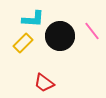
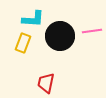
pink line: rotated 60 degrees counterclockwise
yellow rectangle: rotated 24 degrees counterclockwise
red trapezoid: moved 2 px right; rotated 65 degrees clockwise
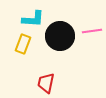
yellow rectangle: moved 1 px down
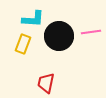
pink line: moved 1 px left, 1 px down
black circle: moved 1 px left
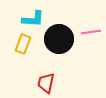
black circle: moved 3 px down
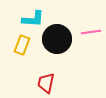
black circle: moved 2 px left
yellow rectangle: moved 1 px left, 1 px down
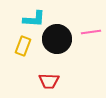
cyan L-shape: moved 1 px right
yellow rectangle: moved 1 px right, 1 px down
red trapezoid: moved 3 px right, 2 px up; rotated 100 degrees counterclockwise
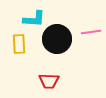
yellow rectangle: moved 4 px left, 2 px up; rotated 24 degrees counterclockwise
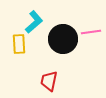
cyan L-shape: moved 3 px down; rotated 45 degrees counterclockwise
black circle: moved 6 px right
red trapezoid: rotated 100 degrees clockwise
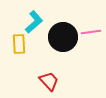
black circle: moved 2 px up
red trapezoid: rotated 125 degrees clockwise
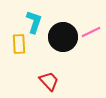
cyan L-shape: rotated 30 degrees counterclockwise
pink line: rotated 18 degrees counterclockwise
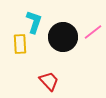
pink line: moved 2 px right; rotated 12 degrees counterclockwise
yellow rectangle: moved 1 px right
